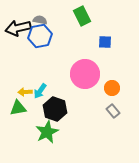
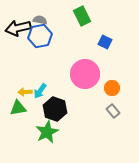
blue square: rotated 24 degrees clockwise
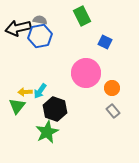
pink circle: moved 1 px right, 1 px up
green triangle: moved 1 px left, 2 px up; rotated 42 degrees counterclockwise
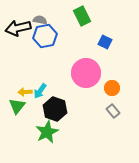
blue hexagon: moved 5 px right
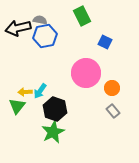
green star: moved 6 px right
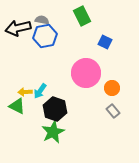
gray semicircle: moved 2 px right
green triangle: rotated 42 degrees counterclockwise
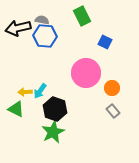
blue hexagon: rotated 15 degrees clockwise
green triangle: moved 1 px left, 3 px down
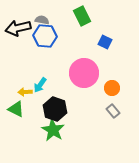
pink circle: moved 2 px left
cyan arrow: moved 6 px up
green star: moved 2 px up; rotated 15 degrees counterclockwise
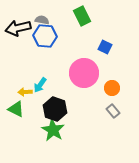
blue square: moved 5 px down
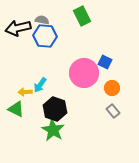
blue square: moved 15 px down
